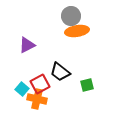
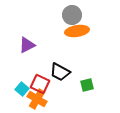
gray circle: moved 1 px right, 1 px up
black trapezoid: rotated 10 degrees counterclockwise
red square: rotated 36 degrees counterclockwise
orange cross: rotated 18 degrees clockwise
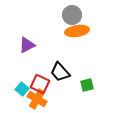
black trapezoid: rotated 20 degrees clockwise
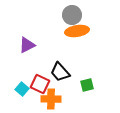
orange cross: moved 14 px right; rotated 30 degrees counterclockwise
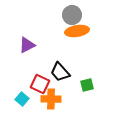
cyan square: moved 10 px down
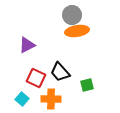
red square: moved 4 px left, 6 px up
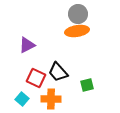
gray circle: moved 6 px right, 1 px up
black trapezoid: moved 2 px left
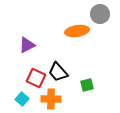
gray circle: moved 22 px right
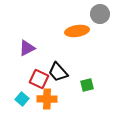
purple triangle: moved 3 px down
red square: moved 3 px right, 1 px down
orange cross: moved 4 px left
